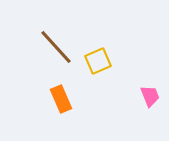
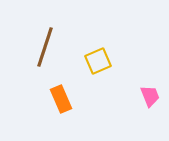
brown line: moved 11 px left; rotated 60 degrees clockwise
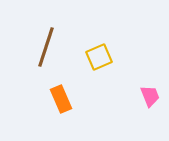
brown line: moved 1 px right
yellow square: moved 1 px right, 4 px up
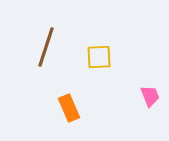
yellow square: rotated 20 degrees clockwise
orange rectangle: moved 8 px right, 9 px down
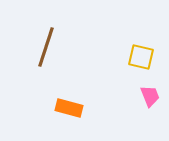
yellow square: moved 42 px right; rotated 16 degrees clockwise
orange rectangle: rotated 52 degrees counterclockwise
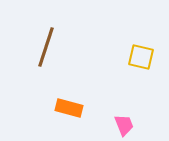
pink trapezoid: moved 26 px left, 29 px down
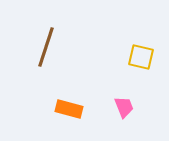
orange rectangle: moved 1 px down
pink trapezoid: moved 18 px up
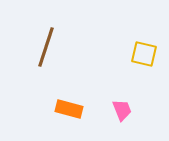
yellow square: moved 3 px right, 3 px up
pink trapezoid: moved 2 px left, 3 px down
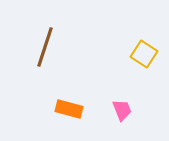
brown line: moved 1 px left
yellow square: rotated 20 degrees clockwise
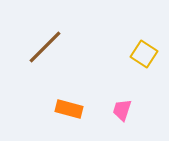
brown line: rotated 27 degrees clockwise
pink trapezoid: rotated 140 degrees counterclockwise
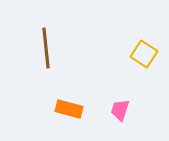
brown line: moved 1 px right, 1 px down; rotated 51 degrees counterclockwise
pink trapezoid: moved 2 px left
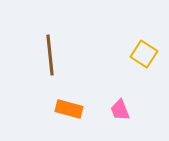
brown line: moved 4 px right, 7 px down
pink trapezoid: rotated 40 degrees counterclockwise
